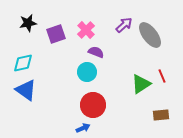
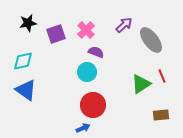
gray ellipse: moved 1 px right, 5 px down
cyan diamond: moved 2 px up
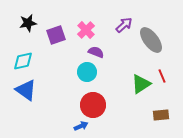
purple square: moved 1 px down
blue arrow: moved 2 px left, 2 px up
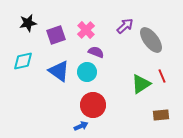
purple arrow: moved 1 px right, 1 px down
blue triangle: moved 33 px right, 19 px up
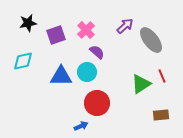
purple semicircle: moved 1 px right; rotated 21 degrees clockwise
blue triangle: moved 2 px right, 5 px down; rotated 35 degrees counterclockwise
red circle: moved 4 px right, 2 px up
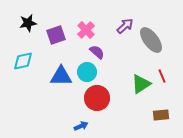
red circle: moved 5 px up
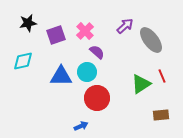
pink cross: moved 1 px left, 1 px down
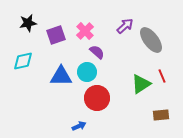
blue arrow: moved 2 px left
